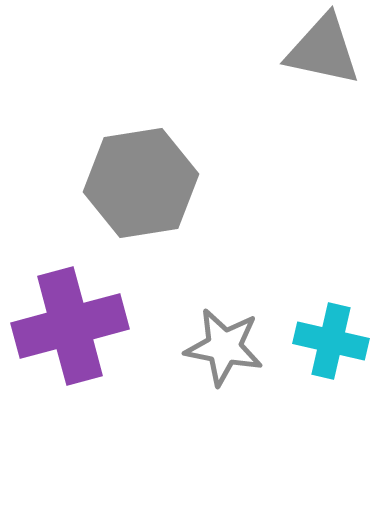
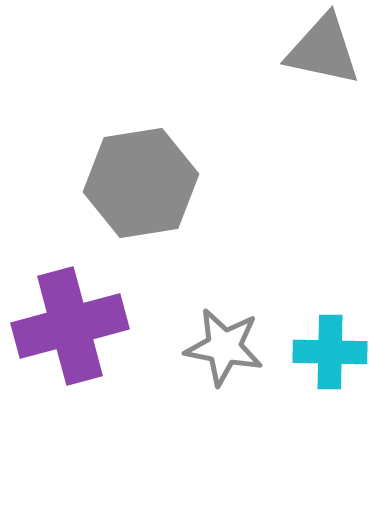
cyan cross: moved 1 px left, 11 px down; rotated 12 degrees counterclockwise
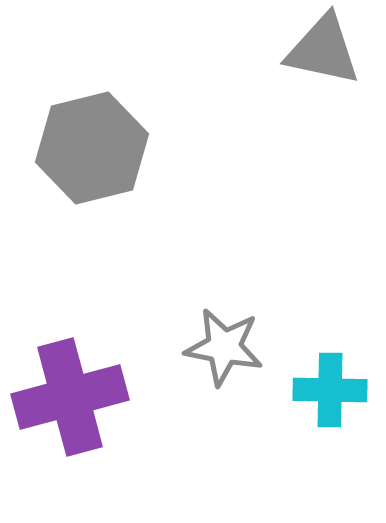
gray hexagon: moved 49 px left, 35 px up; rotated 5 degrees counterclockwise
purple cross: moved 71 px down
cyan cross: moved 38 px down
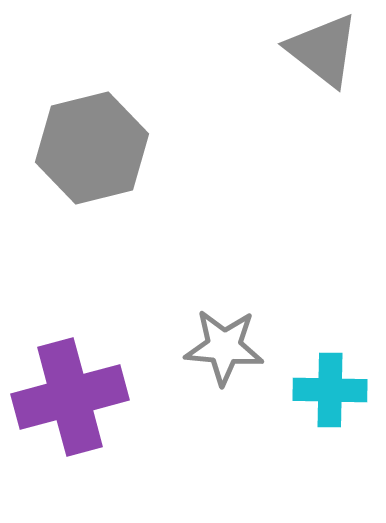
gray triangle: rotated 26 degrees clockwise
gray star: rotated 6 degrees counterclockwise
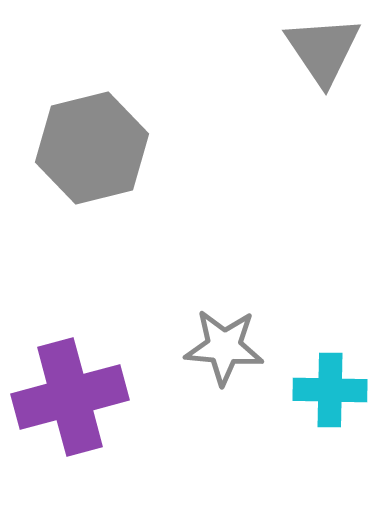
gray triangle: rotated 18 degrees clockwise
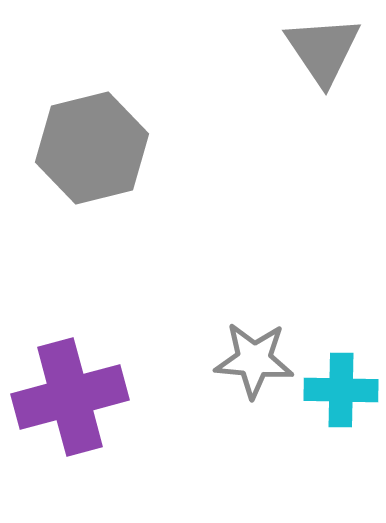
gray star: moved 30 px right, 13 px down
cyan cross: moved 11 px right
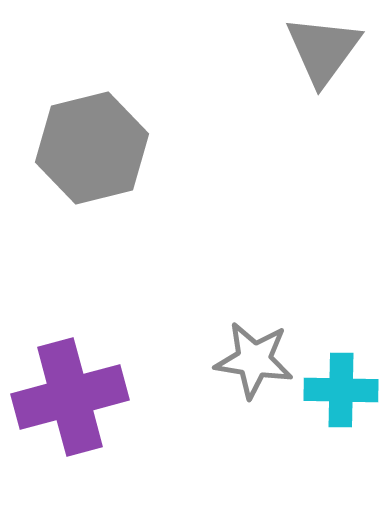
gray triangle: rotated 10 degrees clockwise
gray star: rotated 4 degrees clockwise
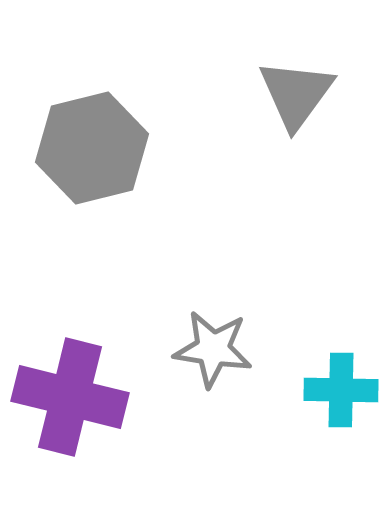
gray triangle: moved 27 px left, 44 px down
gray star: moved 41 px left, 11 px up
purple cross: rotated 29 degrees clockwise
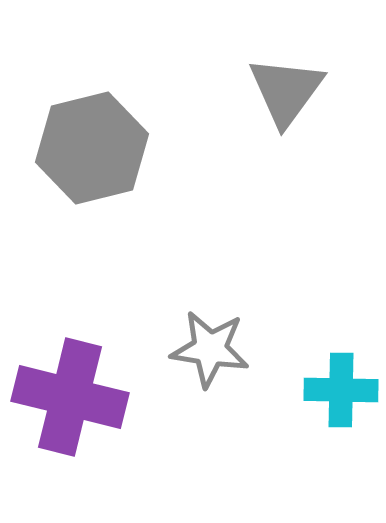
gray triangle: moved 10 px left, 3 px up
gray star: moved 3 px left
